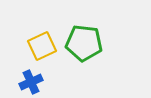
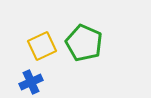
green pentagon: rotated 18 degrees clockwise
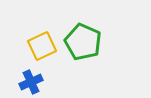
green pentagon: moved 1 px left, 1 px up
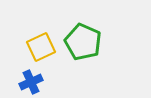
yellow square: moved 1 px left, 1 px down
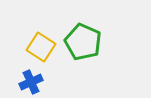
yellow square: rotated 32 degrees counterclockwise
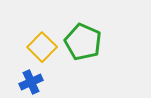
yellow square: moved 1 px right; rotated 12 degrees clockwise
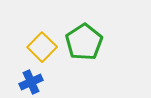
green pentagon: moved 1 px right; rotated 15 degrees clockwise
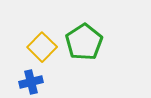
blue cross: rotated 10 degrees clockwise
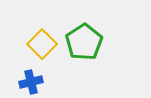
yellow square: moved 3 px up
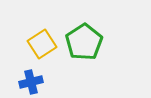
yellow square: rotated 12 degrees clockwise
